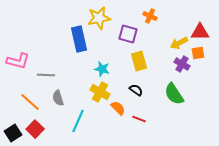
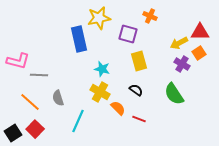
orange square: moved 1 px right; rotated 24 degrees counterclockwise
gray line: moved 7 px left
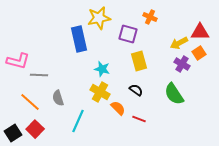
orange cross: moved 1 px down
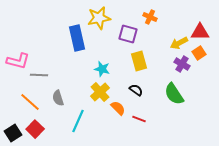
blue rectangle: moved 2 px left, 1 px up
yellow cross: rotated 18 degrees clockwise
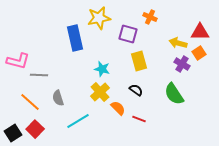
blue rectangle: moved 2 px left
yellow arrow: moved 1 px left; rotated 42 degrees clockwise
cyan line: rotated 35 degrees clockwise
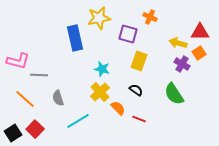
yellow rectangle: rotated 36 degrees clockwise
orange line: moved 5 px left, 3 px up
